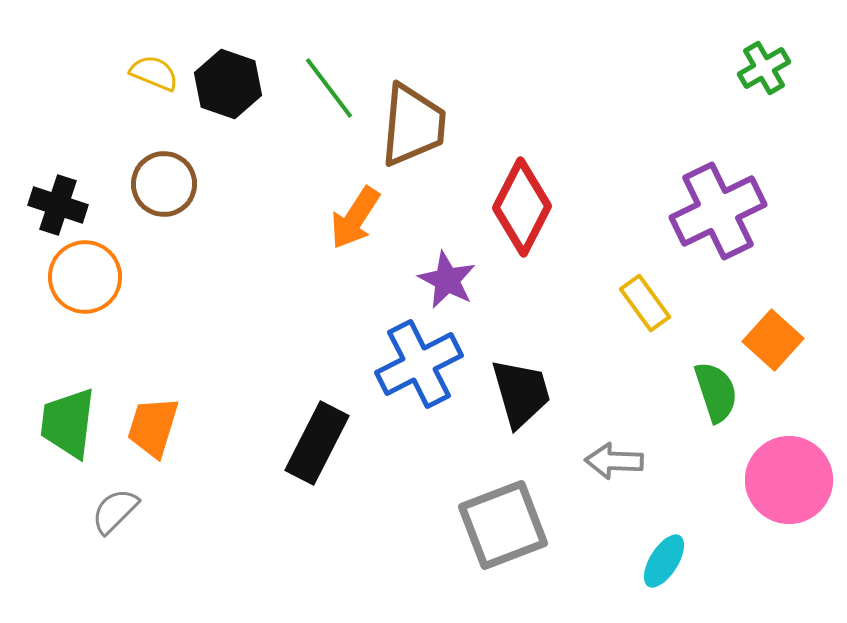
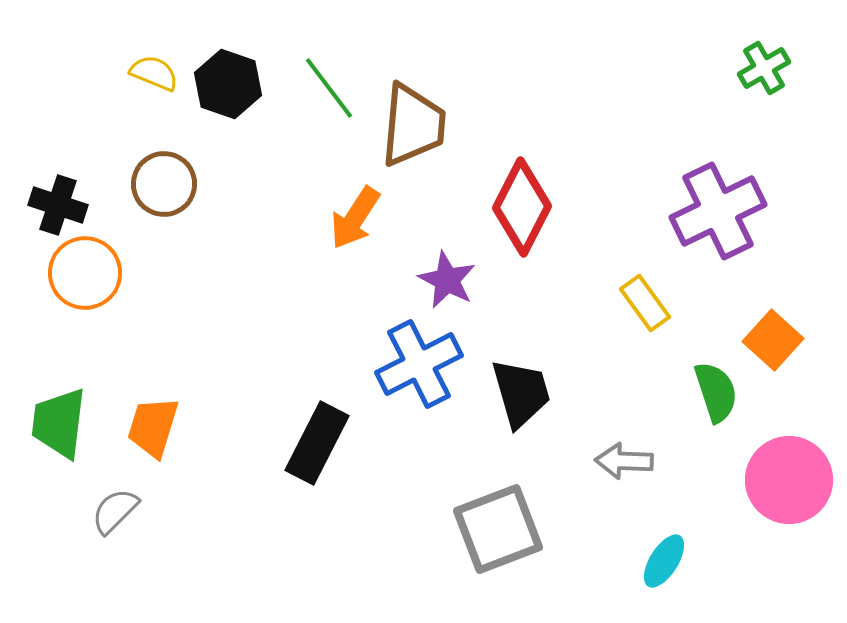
orange circle: moved 4 px up
green trapezoid: moved 9 px left
gray arrow: moved 10 px right
gray square: moved 5 px left, 4 px down
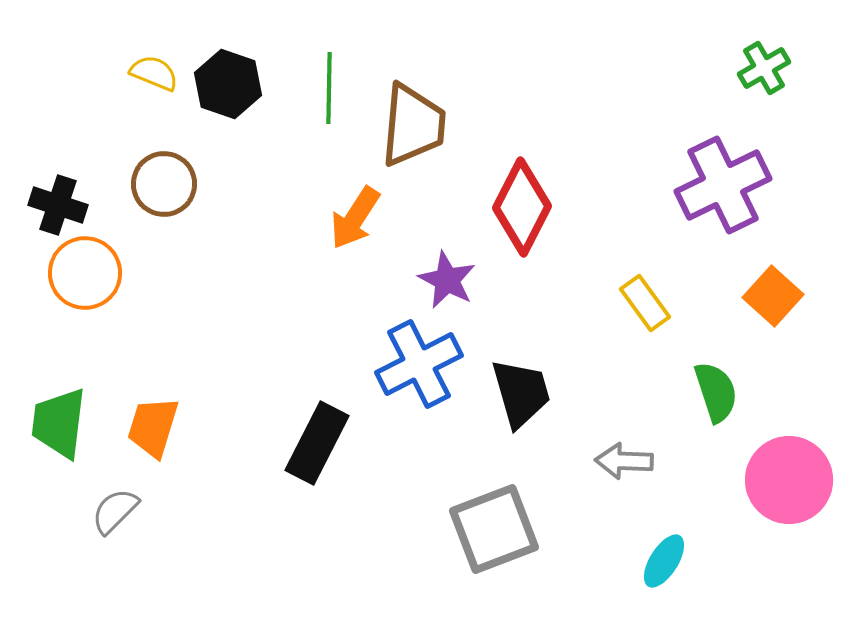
green line: rotated 38 degrees clockwise
purple cross: moved 5 px right, 26 px up
orange square: moved 44 px up
gray square: moved 4 px left
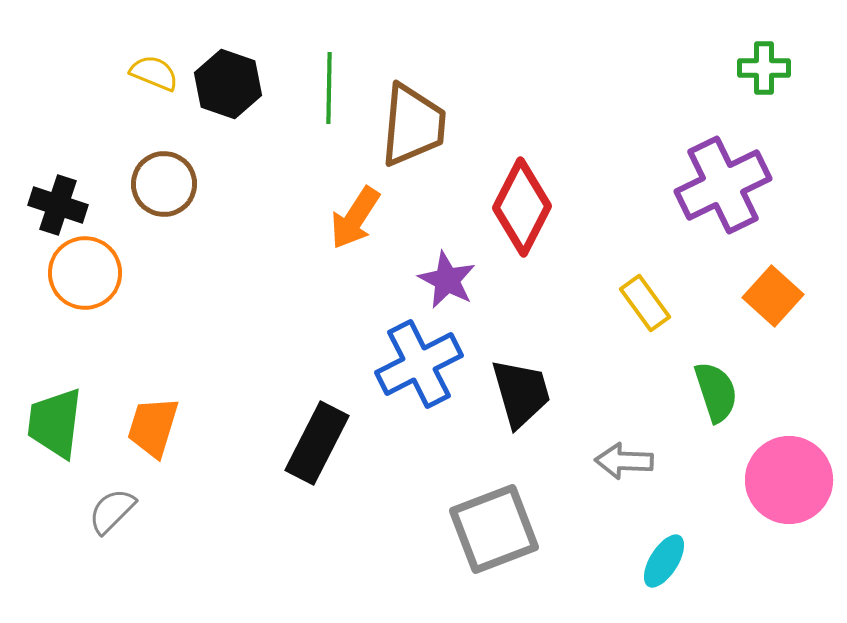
green cross: rotated 30 degrees clockwise
green trapezoid: moved 4 px left
gray semicircle: moved 3 px left
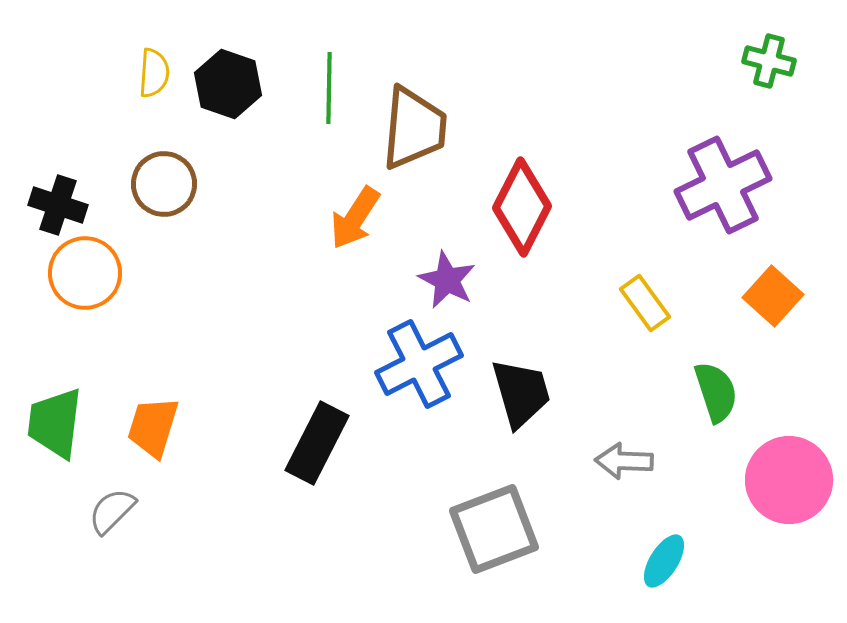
green cross: moved 5 px right, 7 px up; rotated 15 degrees clockwise
yellow semicircle: rotated 72 degrees clockwise
brown trapezoid: moved 1 px right, 3 px down
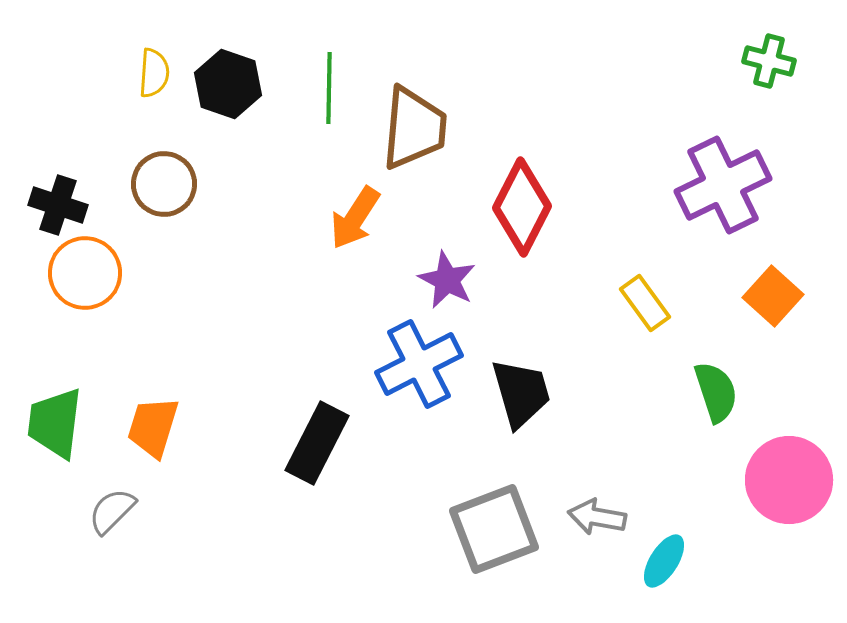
gray arrow: moved 27 px left, 56 px down; rotated 8 degrees clockwise
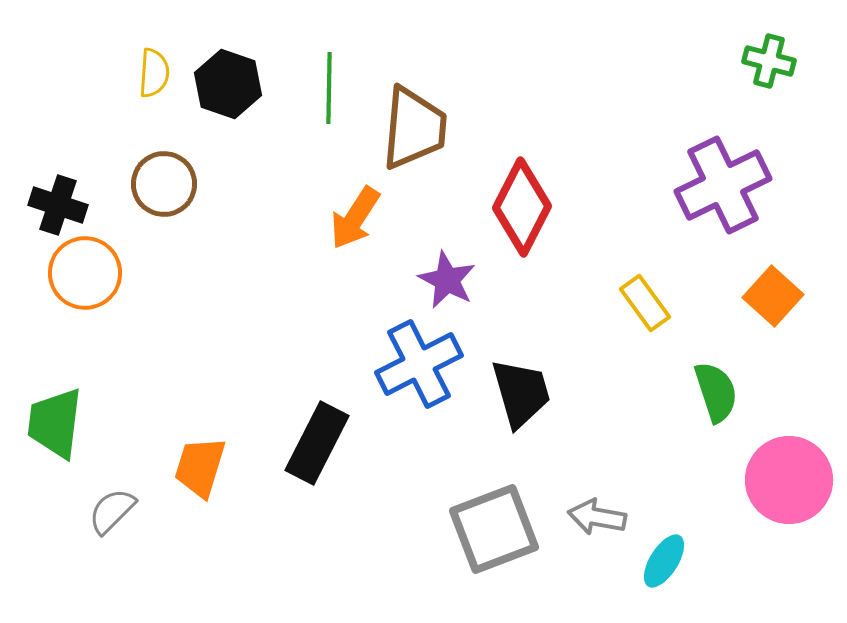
orange trapezoid: moved 47 px right, 40 px down
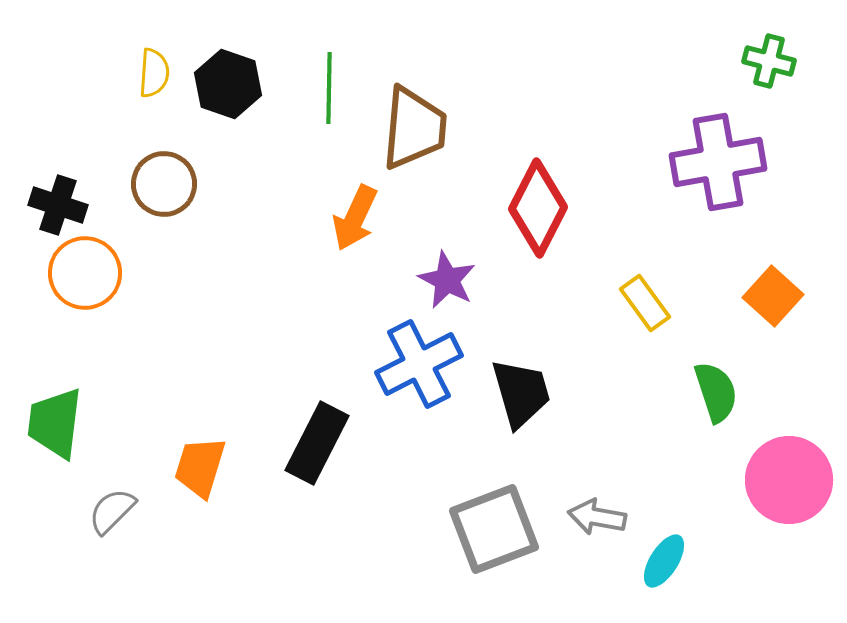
purple cross: moved 5 px left, 23 px up; rotated 16 degrees clockwise
red diamond: moved 16 px right, 1 px down
orange arrow: rotated 8 degrees counterclockwise
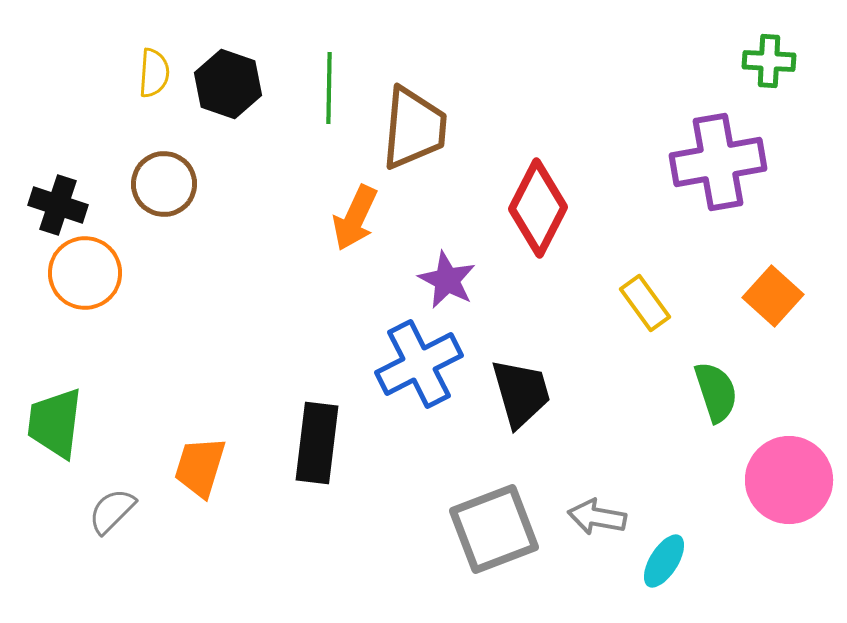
green cross: rotated 12 degrees counterclockwise
black rectangle: rotated 20 degrees counterclockwise
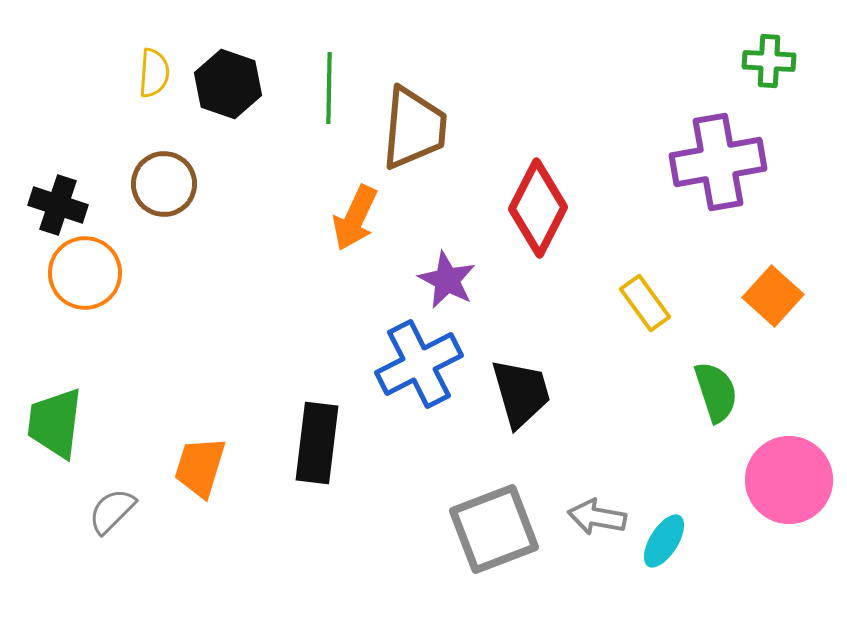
cyan ellipse: moved 20 px up
